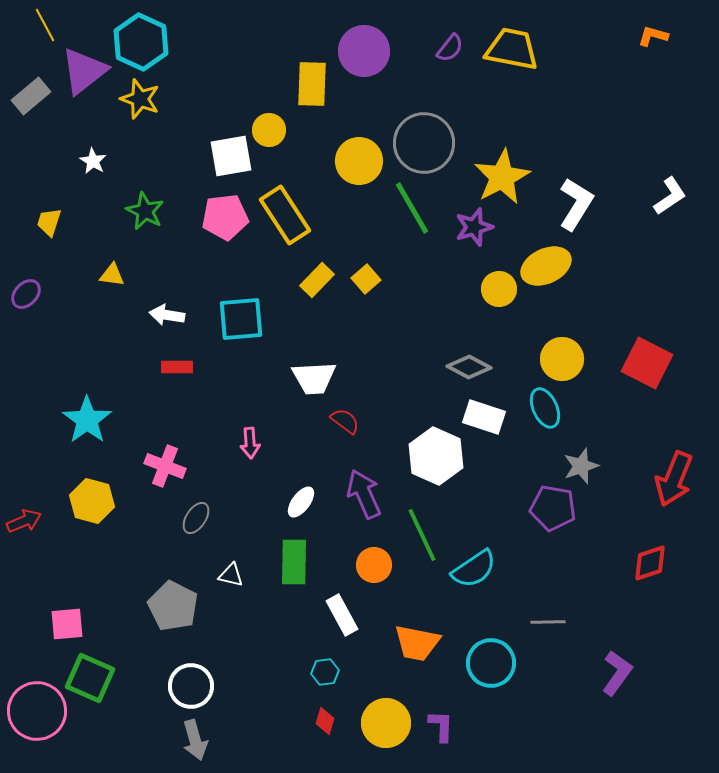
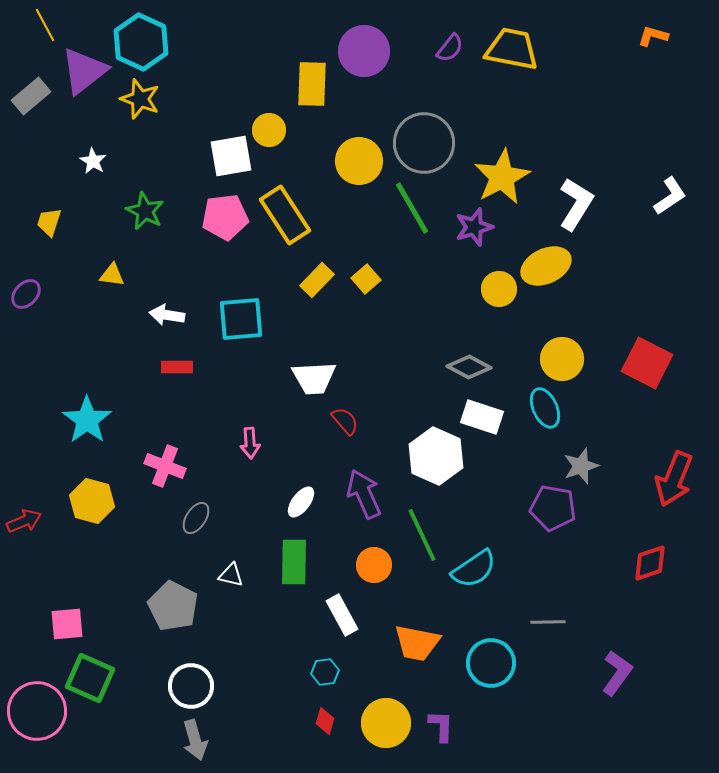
white rectangle at (484, 417): moved 2 px left
red semicircle at (345, 421): rotated 12 degrees clockwise
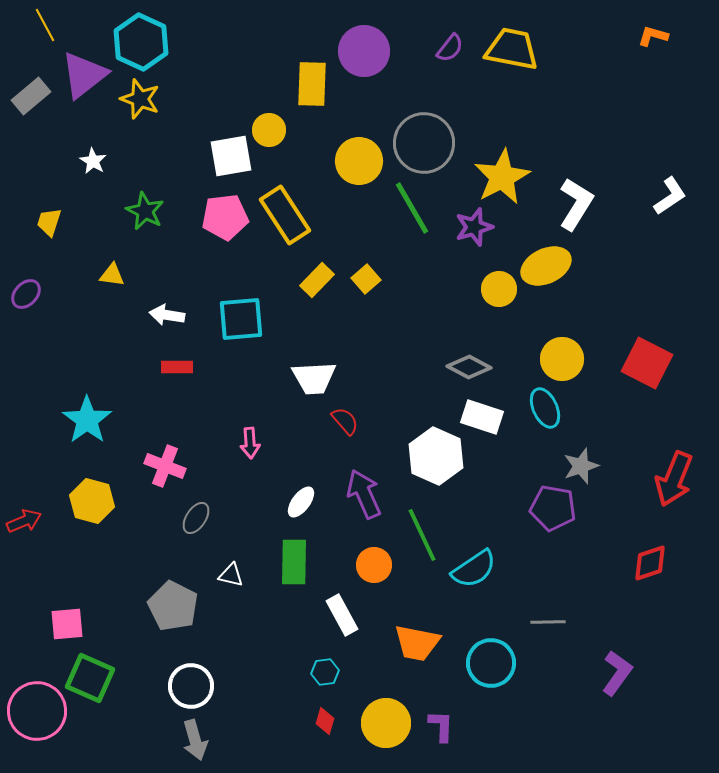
purple triangle at (84, 71): moved 4 px down
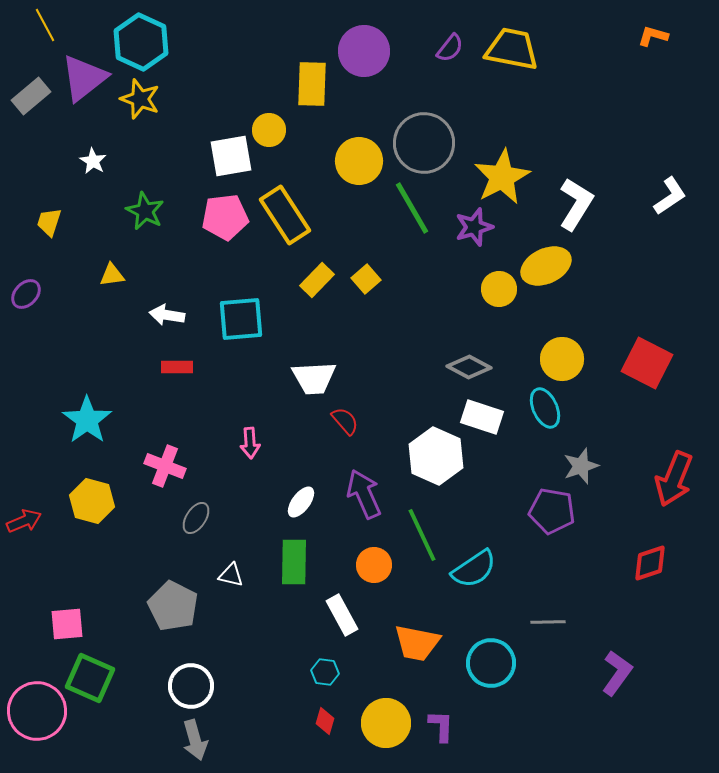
purple triangle at (84, 75): moved 3 px down
yellow triangle at (112, 275): rotated 16 degrees counterclockwise
purple pentagon at (553, 508): moved 1 px left, 3 px down
cyan hexagon at (325, 672): rotated 16 degrees clockwise
